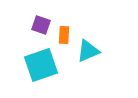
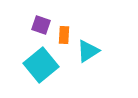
cyan triangle: rotated 10 degrees counterclockwise
cyan square: rotated 20 degrees counterclockwise
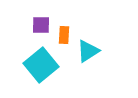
purple square: rotated 18 degrees counterclockwise
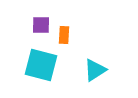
cyan triangle: moved 7 px right, 19 px down
cyan square: rotated 36 degrees counterclockwise
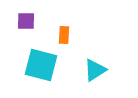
purple square: moved 15 px left, 4 px up
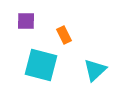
orange rectangle: rotated 30 degrees counterclockwise
cyan triangle: rotated 10 degrees counterclockwise
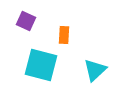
purple square: rotated 24 degrees clockwise
orange rectangle: rotated 30 degrees clockwise
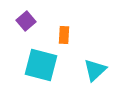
purple square: rotated 24 degrees clockwise
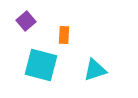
cyan triangle: rotated 25 degrees clockwise
